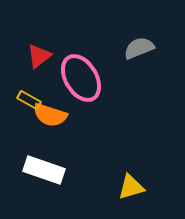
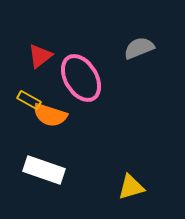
red triangle: moved 1 px right
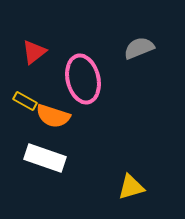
red triangle: moved 6 px left, 4 px up
pink ellipse: moved 2 px right, 1 px down; rotated 18 degrees clockwise
yellow rectangle: moved 4 px left, 1 px down
orange semicircle: moved 3 px right, 1 px down
white rectangle: moved 1 px right, 12 px up
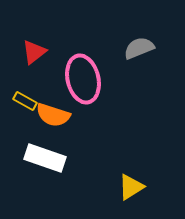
orange semicircle: moved 1 px up
yellow triangle: rotated 16 degrees counterclockwise
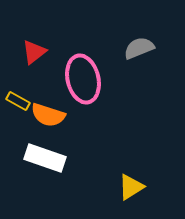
yellow rectangle: moved 7 px left
orange semicircle: moved 5 px left
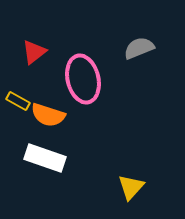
yellow triangle: rotated 16 degrees counterclockwise
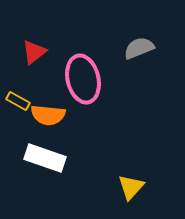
orange semicircle: rotated 12 degrees counterclockwise
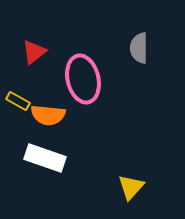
gray semicircle: rotated 68 degrees counterclockwise
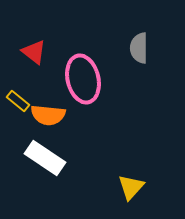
red triangle: rotated 44 degrees counterclockwise
yellow rectangle: rotated 10 degrees clockwise
white rectangle: rotated 15 degrees clockwise
